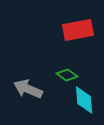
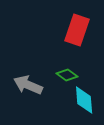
red rectangle: moved 1 px left; rotated 60 degrees counterclockwise
gray arrow: moved 4 px up
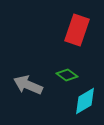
cyan diamond: moved 1 px right, 1 px down; rotated 64 degrees clockwise
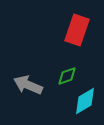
green diamond: moved 1 px down; rotated 55 degrees counterclockwise
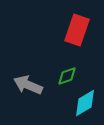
cyan diamond: moved 2 px down
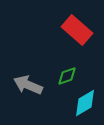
red rectangle: rotated 68 degrees counterclockwise
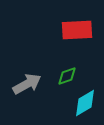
red rectangle: rotated 44 degrees counterclockwise
gray arrow: moved 1 px left, 1 px up; rotated 128 degrees clockwise
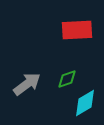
green diamond: moved 3 px down
gray arrow: rotated 8 degrees counterclockwise
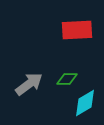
green diamond: rotated 20 degrees clockwise
gray arrow: moved 2 px right
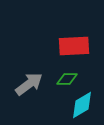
red rectangle: moved 3 px left, 16 px down
cyan diamond: moved 3 px left, 2 px down
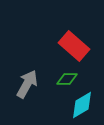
red rectangle: rotated 44 degrees clockwise
gray arrow: moved 2 px left; rotated 24 degrees counterclockwise
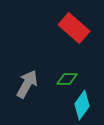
red rectangle: moved 18 px up
cyan diamond: rotated 24 degrees counterclockwise
